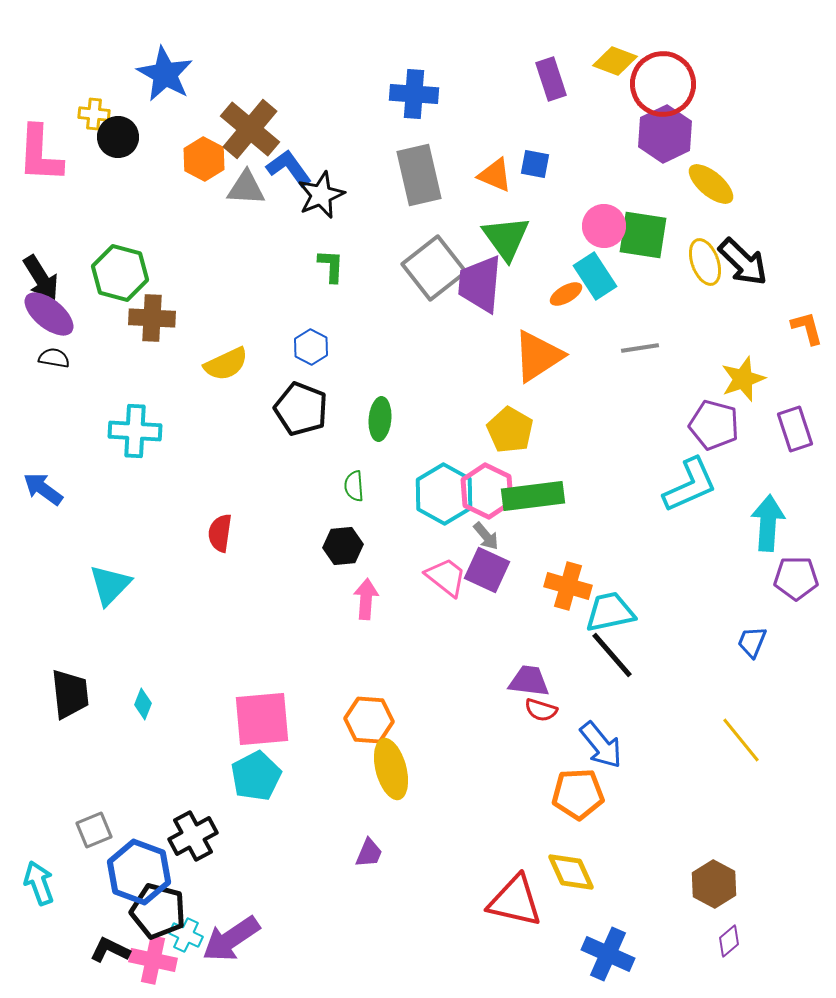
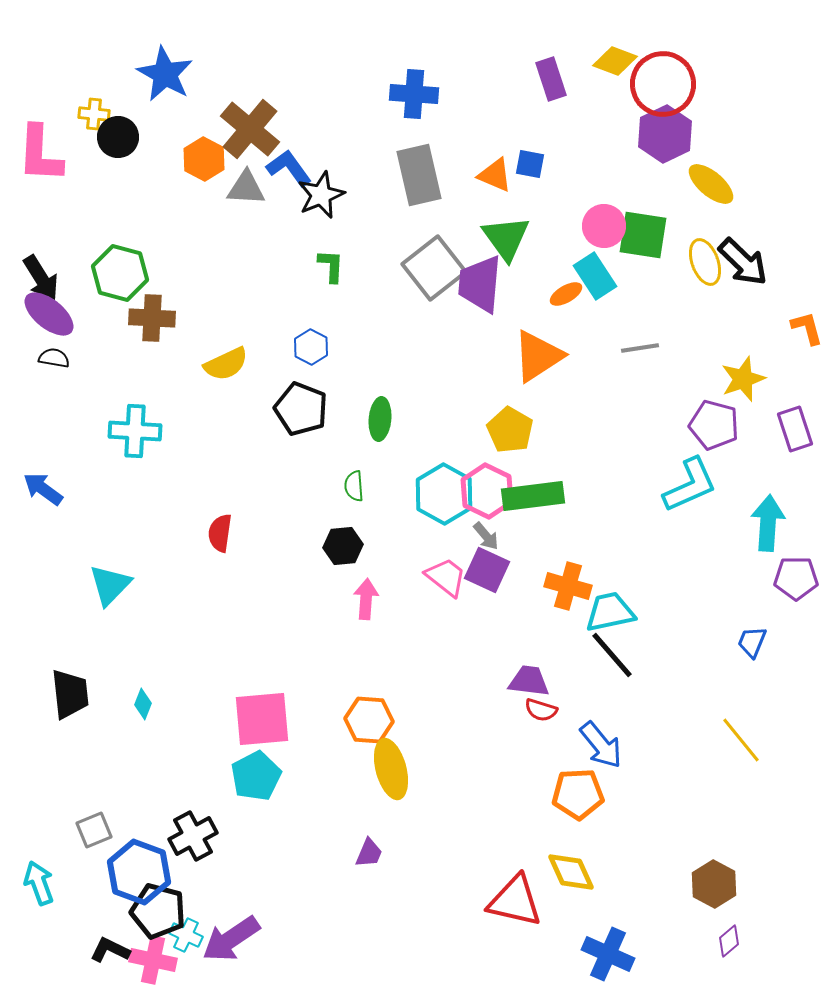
blue square at (535, 164): moved 5 px left
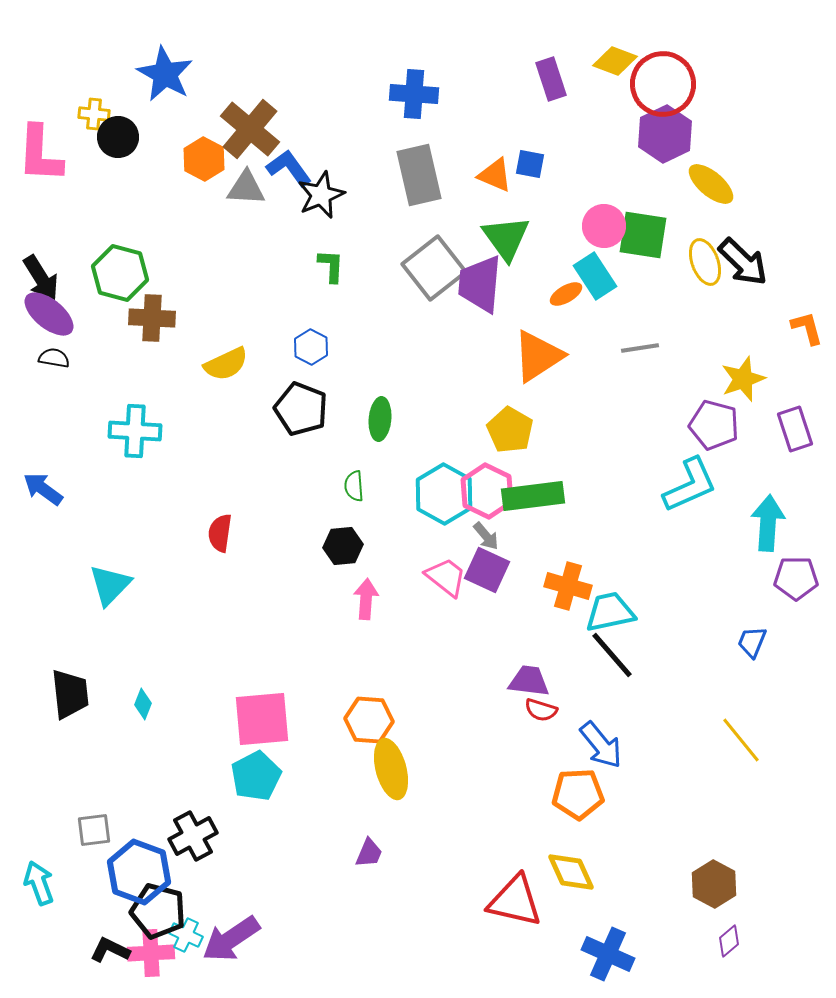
gray square at (94, 830): rotated 15 degrees clockwise
pink cross at (153, 960): moved 2 px left, 7 px up; rotated 15 degrees counterclockwise
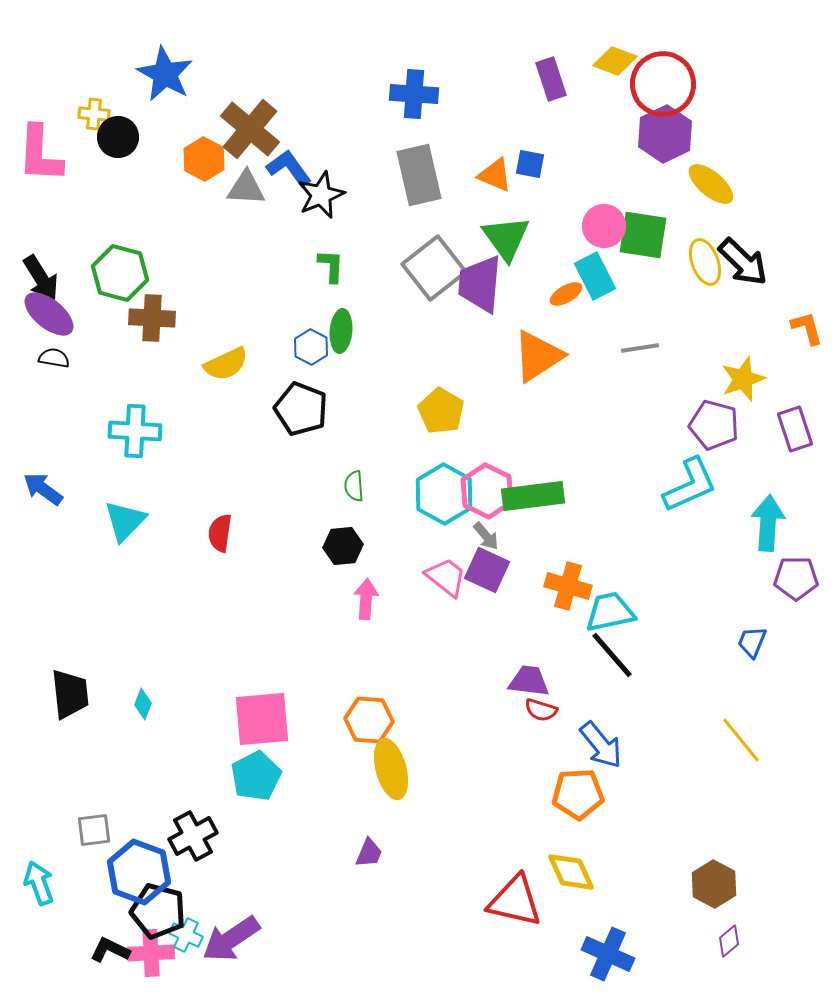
cyan rectangle at (595, 276): rotated 6 degrees clockwise
green ellipse at (380, 419): moved 39 px left, 88 px up
yellow pentagon at (510, 430): moved 69 px left, 19 px up
cyan triangle at (110, 585): moved 15 px right, 64 px up
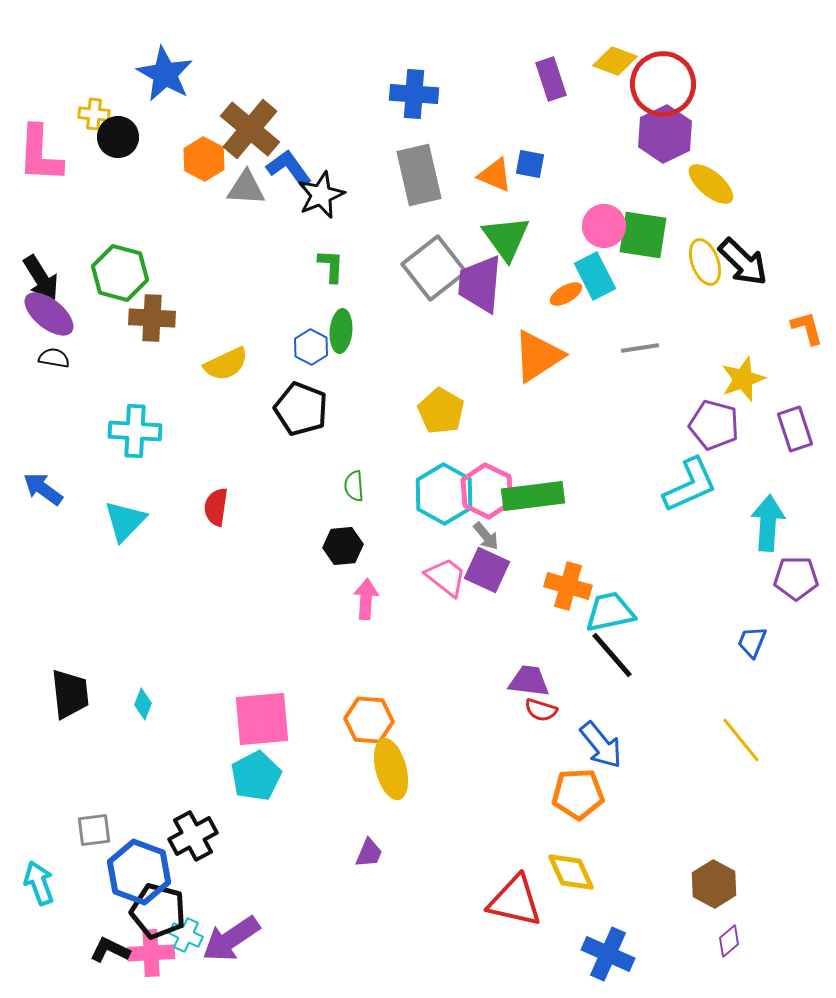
red semicircle at (220, 533): moved 4 px left, 26 px up
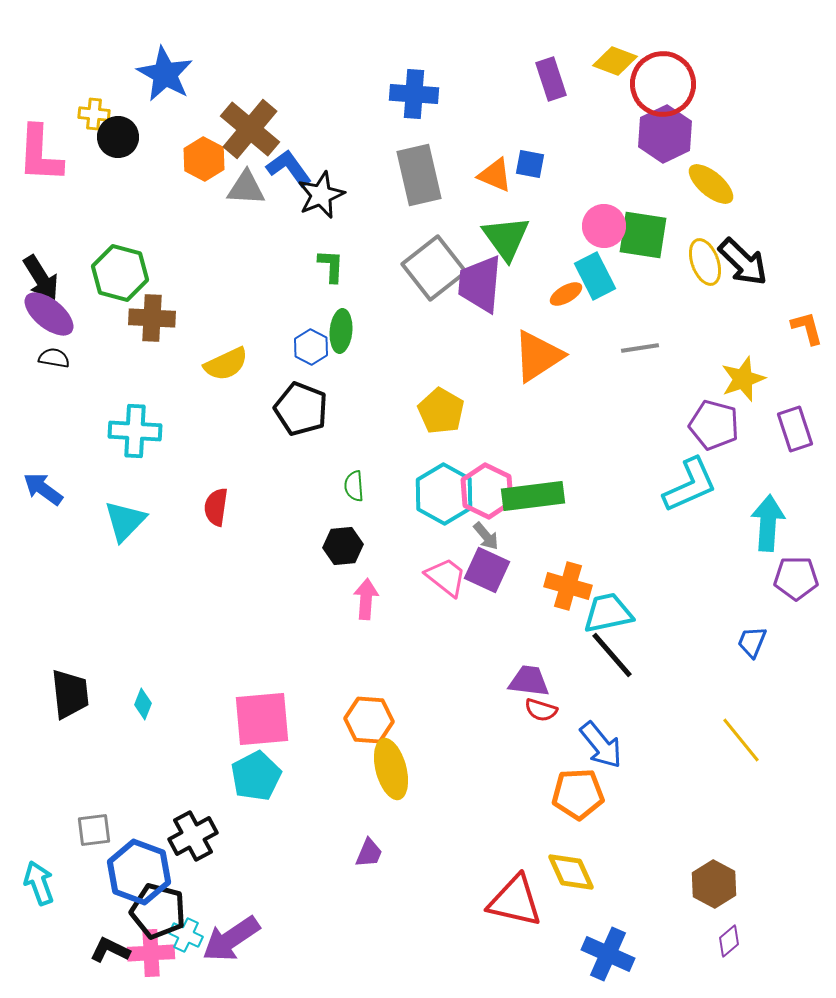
cyan trapezoid at (610, 612): moved 2 px left, 1 px down
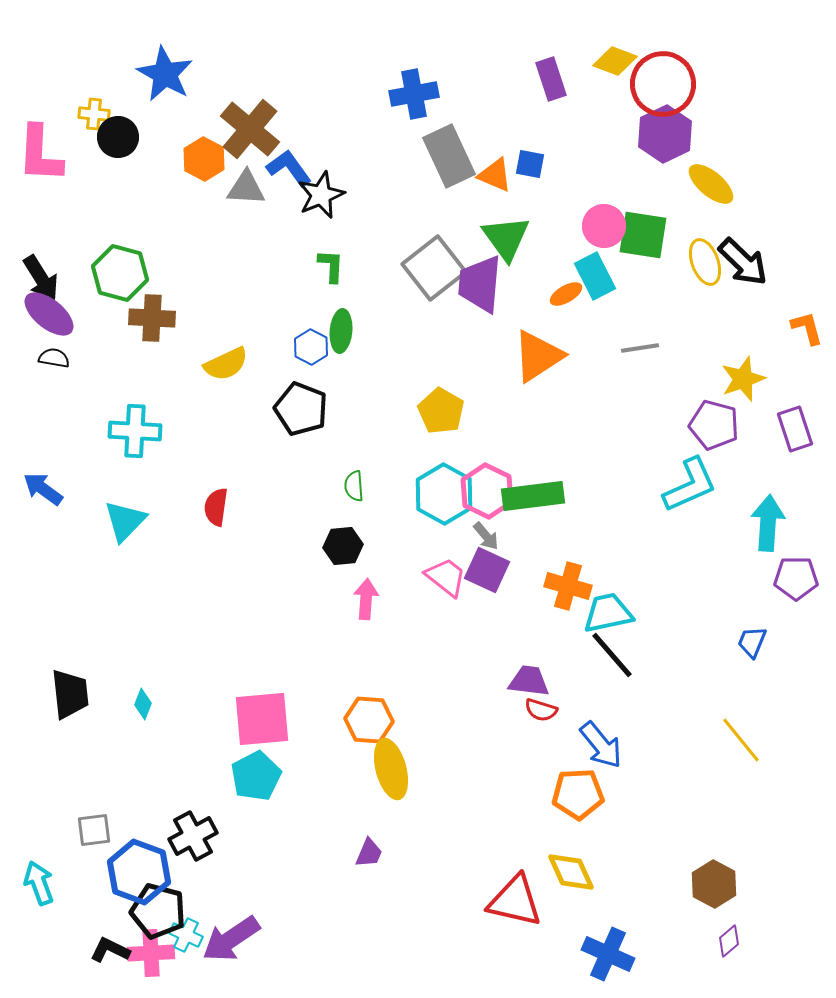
blue cross at (414, 94): rotated 15 degrees counterclockwise
gray rectangle at (419, 175): moved 30 px right, 19 px up; rotated 12 degrees counterclockwise
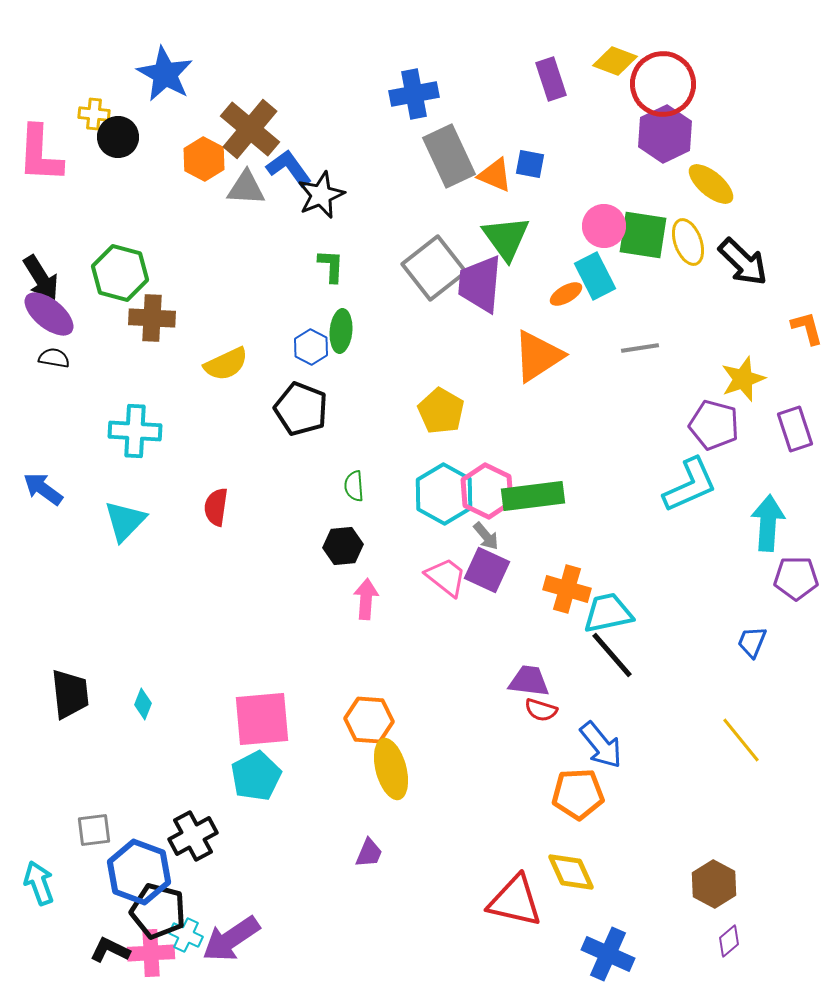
yellow ellipse at (705, 262): moved 17 px left, 20 px up
orange cross at (568, 586): moved 1 px left, 3 px down
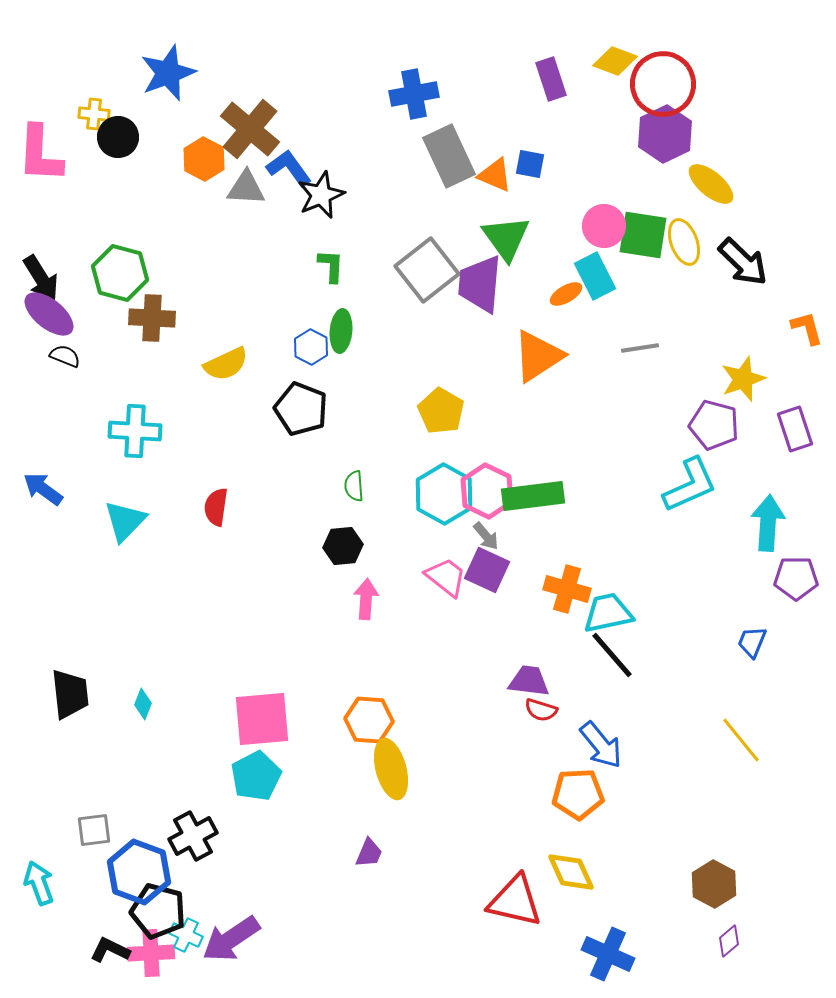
blue star at (165, 74): moved 3 px right, 1 px up; rotated 22 degrees clockwise
yellow ellipse at (688, 242): moved 4 px left
gray square at (434, 268): moved 7 px left, 2 px down
black semicircle at (54, 358): moved 11 px right, 2 px up; rotated 12 degrees clockwise
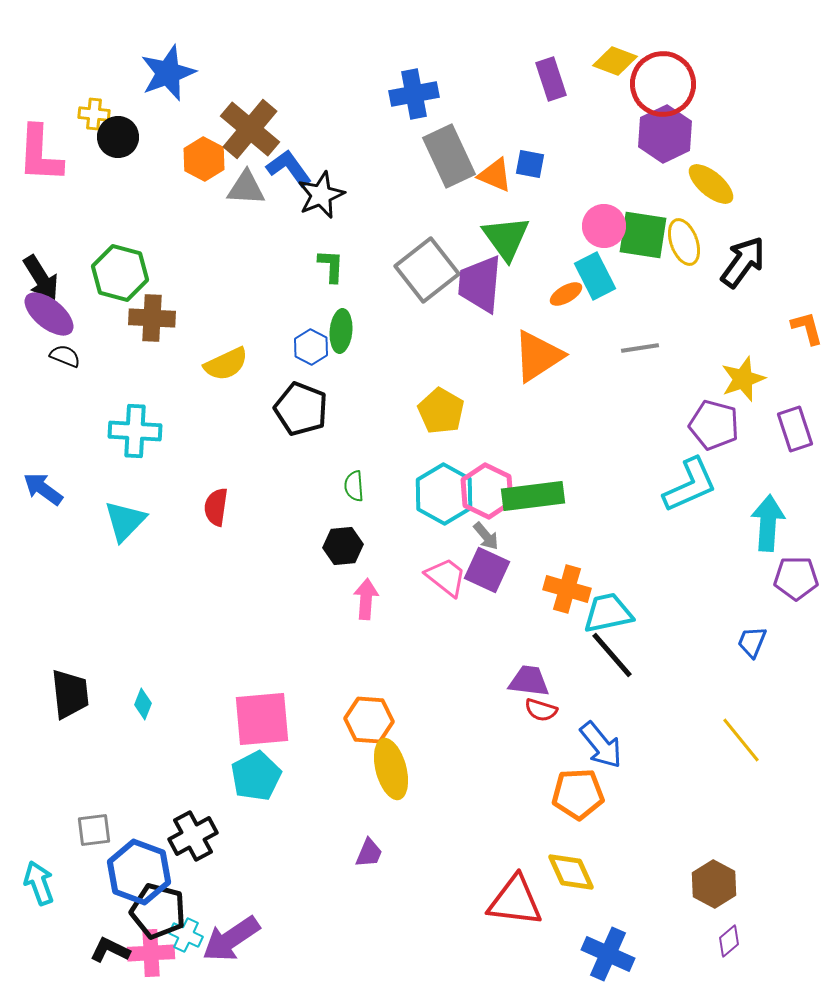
black arrow at (743, 262): rotated 98 degrees counterclockwise
red triangle at (515, 901): rotated 6 degrees counterclockwise
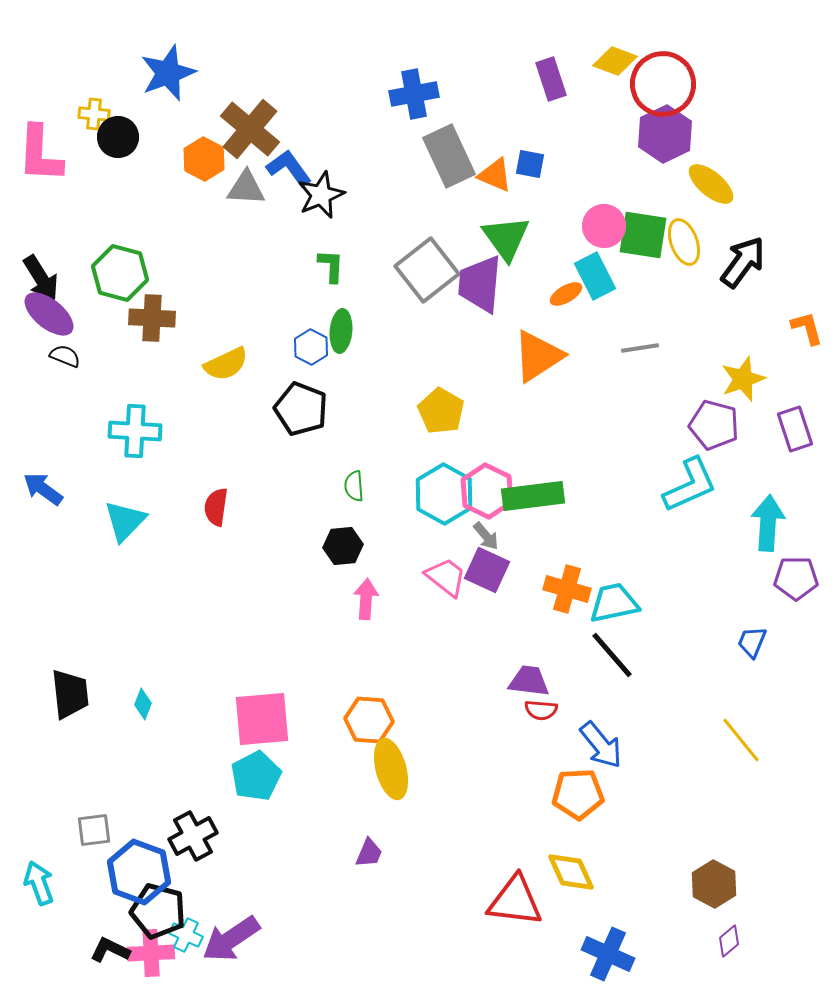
cyan trapezoid at (608, 613): moved 6 px right, 10 px up
red semicircle at (541, 710): rotated 12 degrees counterclockwise
